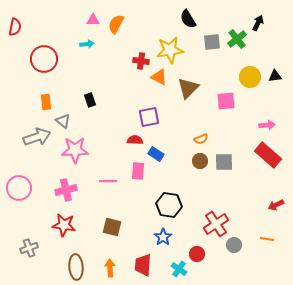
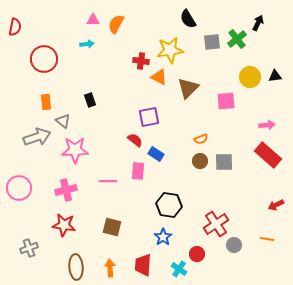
red semicircle at (135, 140): rotated 35 degrees clockwise
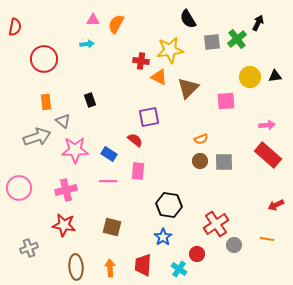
blue rectangle at (156, 154): moved 47 px left
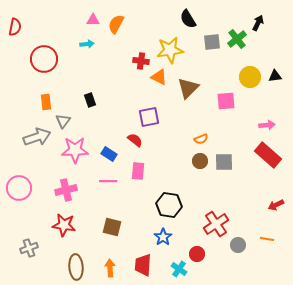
gray triangle at (63, 121): rotated 28 degrees clockwise
gray circle at (234, 245): moved 4 px right
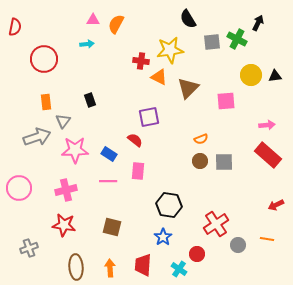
green cross at (237, 39): rotated 24 degrees counterclockwise
yellow circle at (250, 77): moved 1 px right, 2 px up
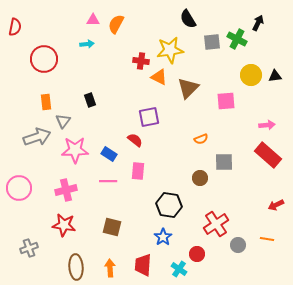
brown circle at (200, 161): moved 17 px down
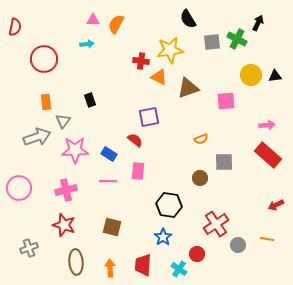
brown triangle at (188, 88): rotated 25 degrees clockwise
red star at (64, 225): rotated 10 degrees clockwise
brown ellipse at (76, 267): moved 5 px up
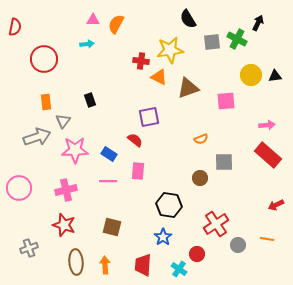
orange arrow at (110, 268): moved 5 px left, 3 px up
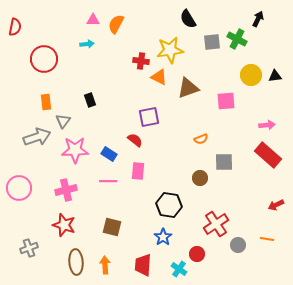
black arrow at (258, 23): moved 4 px up
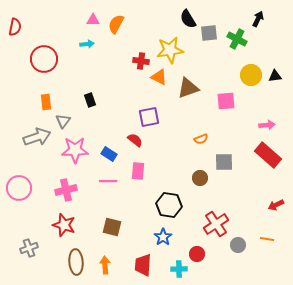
gray square at (212, 42): moved 3 px left, 9 px up
cyan cross at (179, 269): rotated 35 degrees counterclockwise
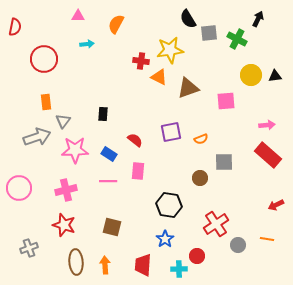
pink triangle at (93, 20): moved 15 px left, 4 px up
black rectangle at (90, 100): moved 13 px right, 14 px down; rotated 24 degrees clockwise
purple square at (149, 117): moved 22 px right, 15 px down
blue star at (163, 237): moved 2 px right, 2 px down
red circle at (197, 254): moved 2 px down
